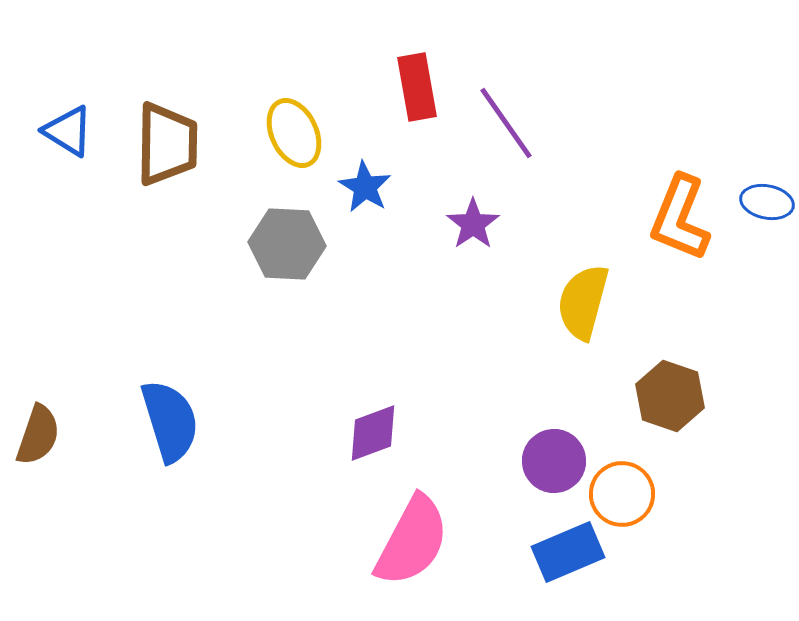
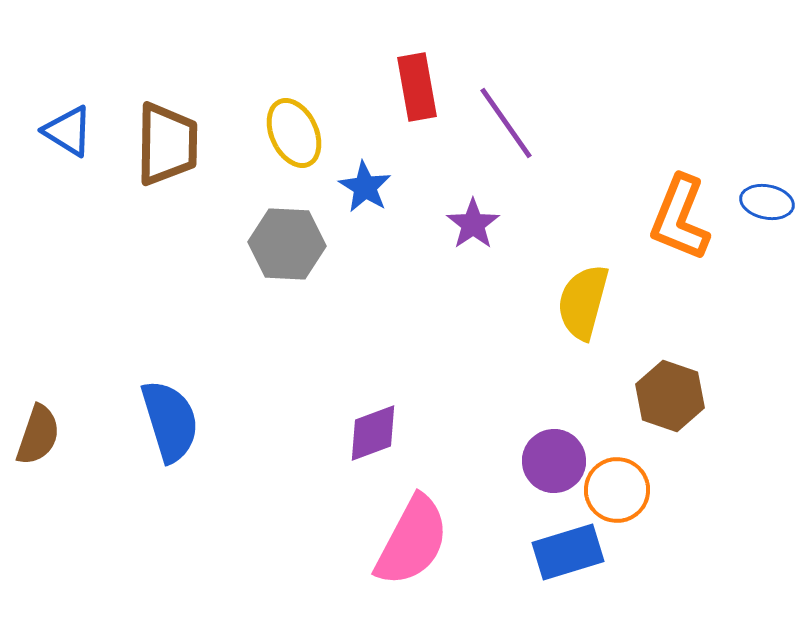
orange circle: moved 5 px left, 4 px up
blue rectangle: rotated 6 degrees clockwise
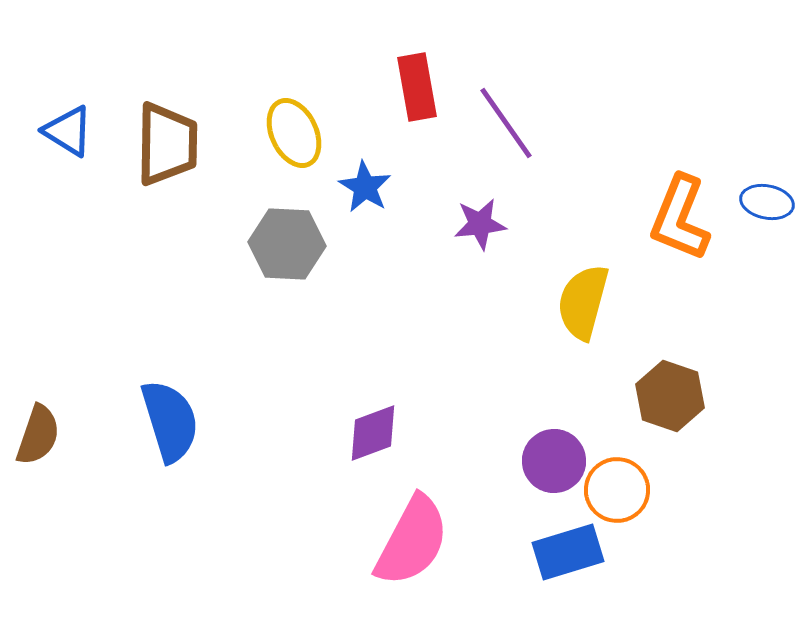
purple star: moved 7 px right; rotated 28 degrees clockwise
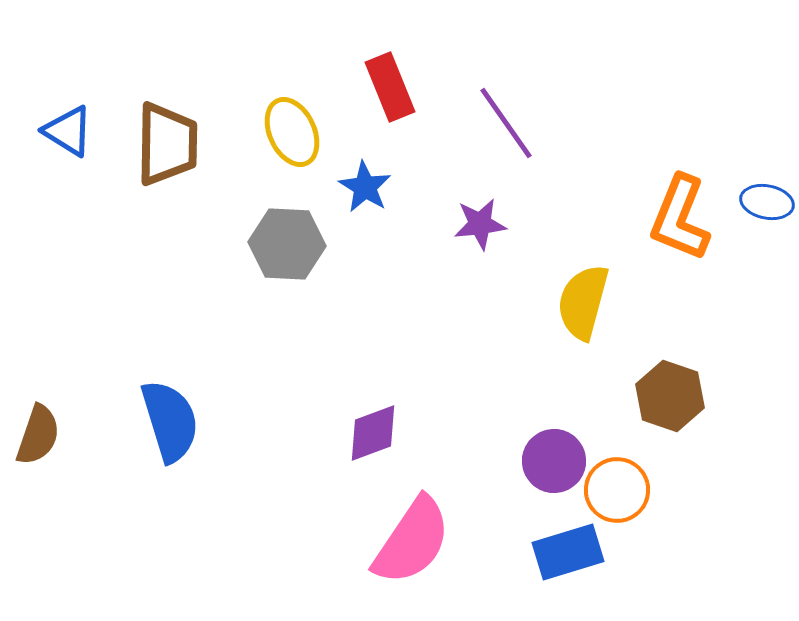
red rectangle: moved 27 px left; rotated 12 degrees counterclockwise
yellow ellipse: moved 2 px left, 1 px up
pink semicircle: rotated 6 degrees clockwise
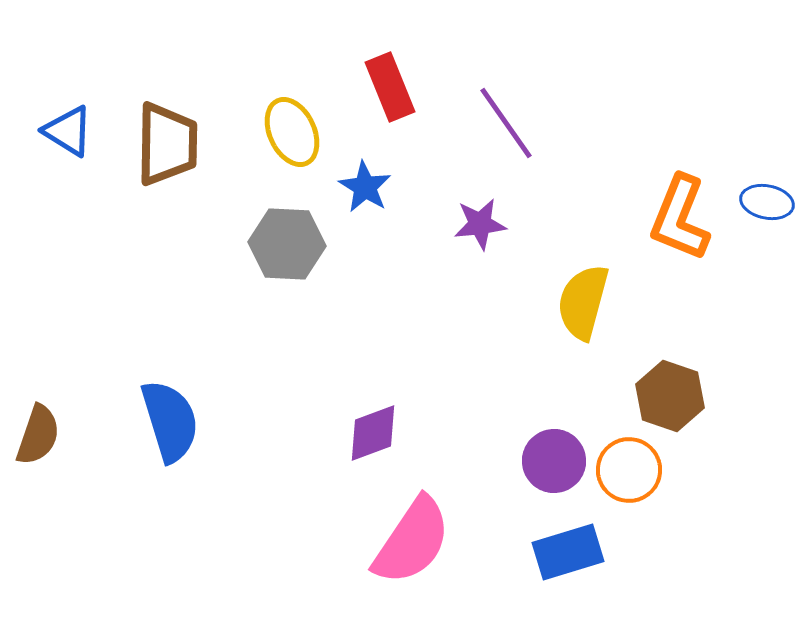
orange circle: moved 12 px right, 20 px up
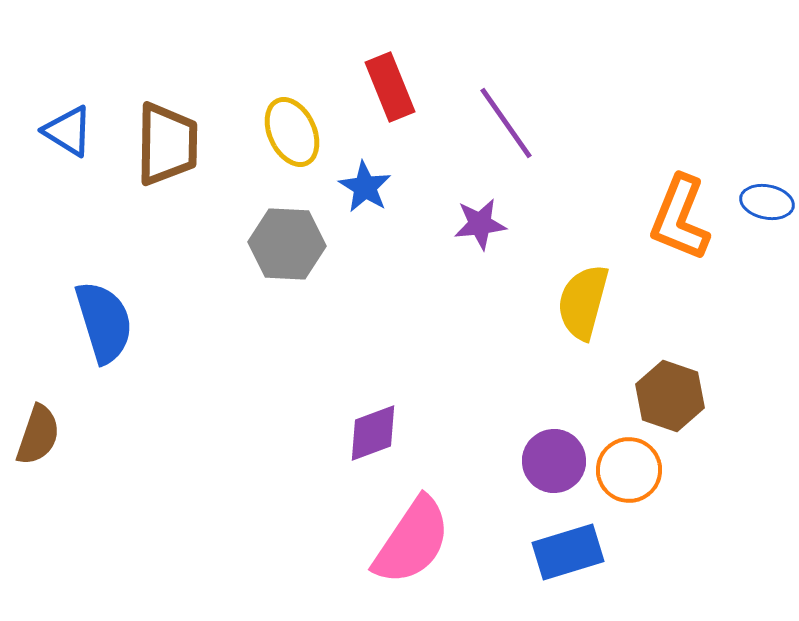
blue semicircle: moved 66 px left, 99 px up
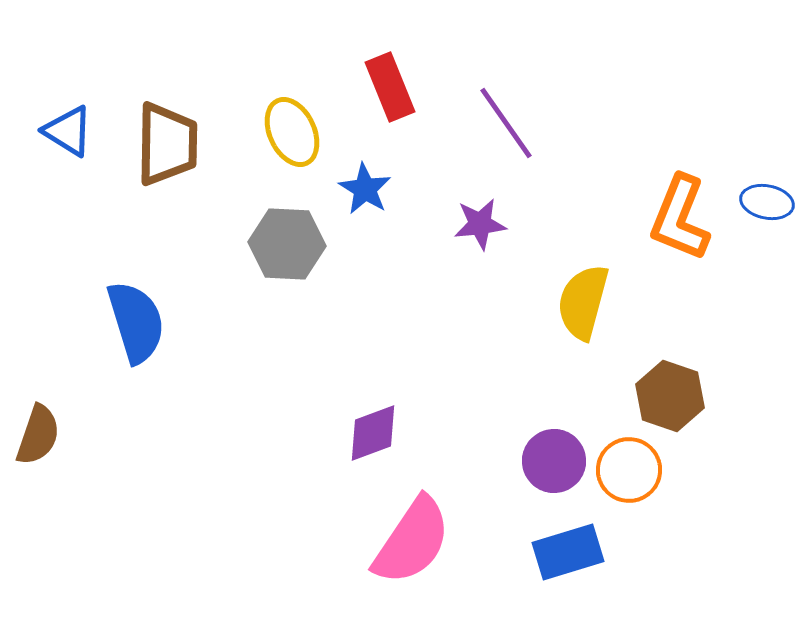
blue star: moved 2 px down
blue semicircle: moved 32 px right
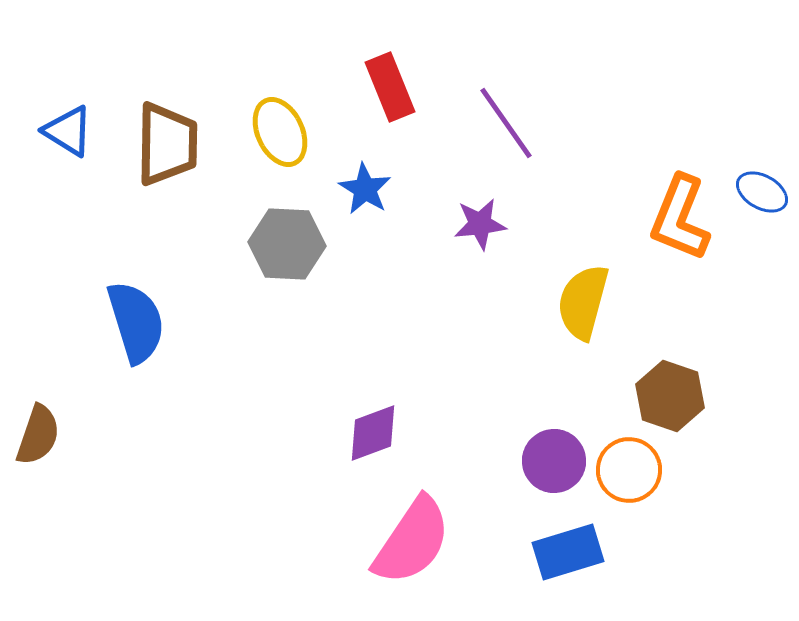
yellow ellipse: moved 12 px left
blue ellipse: moved 5 px left, 10 px up; rotated 18 degrees clockwise
